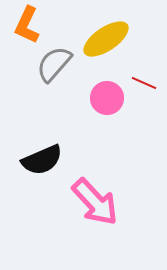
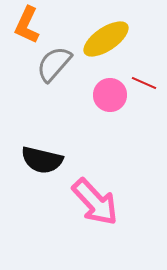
pink circle: moved 3 px right, 3 px up
black semicircle: rotated 36 degrees clockwise
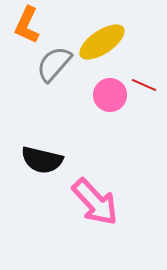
yellow ellipse: moved 4 px left, 3 px down
red line: moved 2 px down
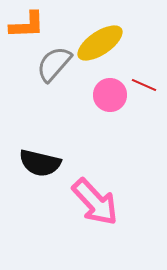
orange L-shape: rotated 117 degrees counterclockwise
yellow ellipse: moved 2 px left, 1 px down
black semicircle: moved 2 px left, 3 px down
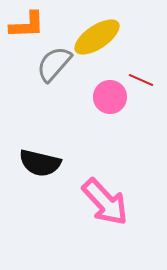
yellow ellipse: moved 3 px left, 6 px up
red line: moved 3 px left, 5 px up
pink circle: moved 2 px down
pink arrow: moved 10 px right
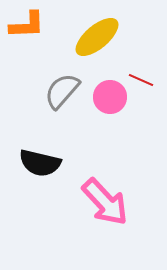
yellow ellipse: rotated 6 degrees counterclockwise
gray semicircle: moved 8 px right, 27 px down
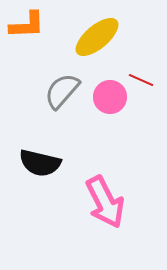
pink arrow: rotated 16 degrees clockwise
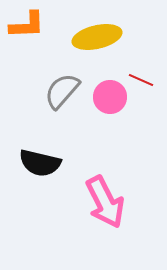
yellow ellipse: rotated 27 degrees clockwise
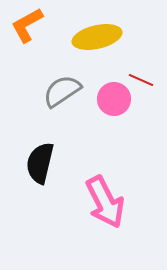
orange L-shape: rotated 153 degrees clockwise
gray semicircle: rotated 15 degrees clockwise
pink circle: moved 4 px right, 2 px down
black semicircle: rotated 90 degrees clockwise
